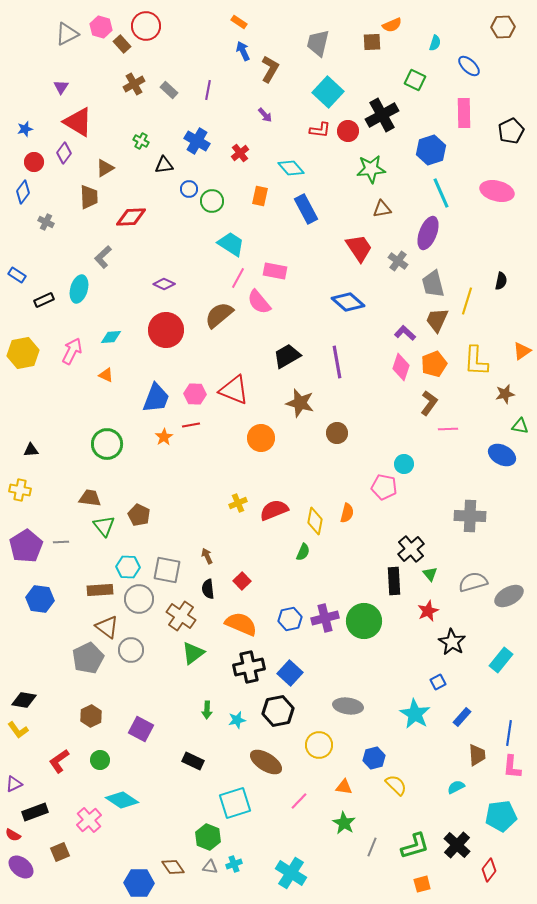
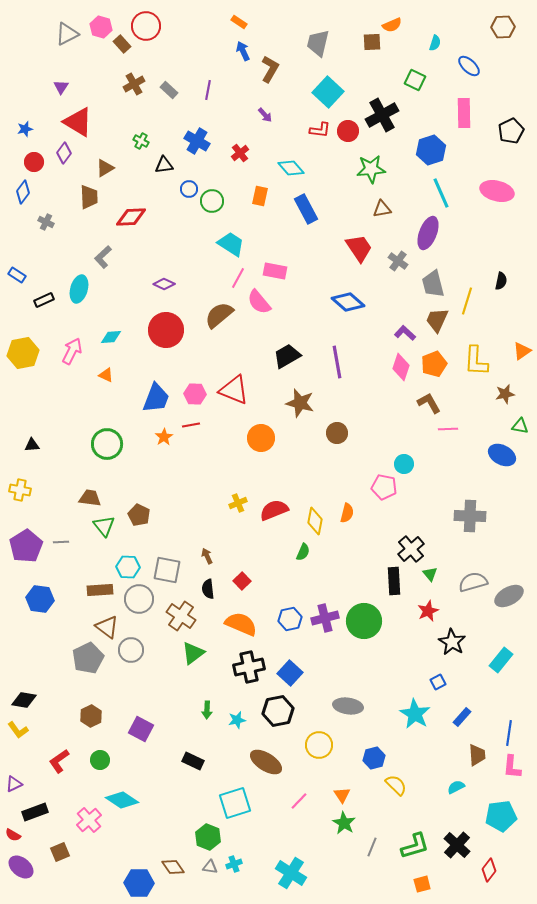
brown L-shape at (429, 403): rotated 65 degrees counterclockwise
black triangle at (31, 450): moved 1 px right, 5 px up
orange triangle at (344, 787): moved 2 px left, 8 px down; rotated 48 degrees clockwise
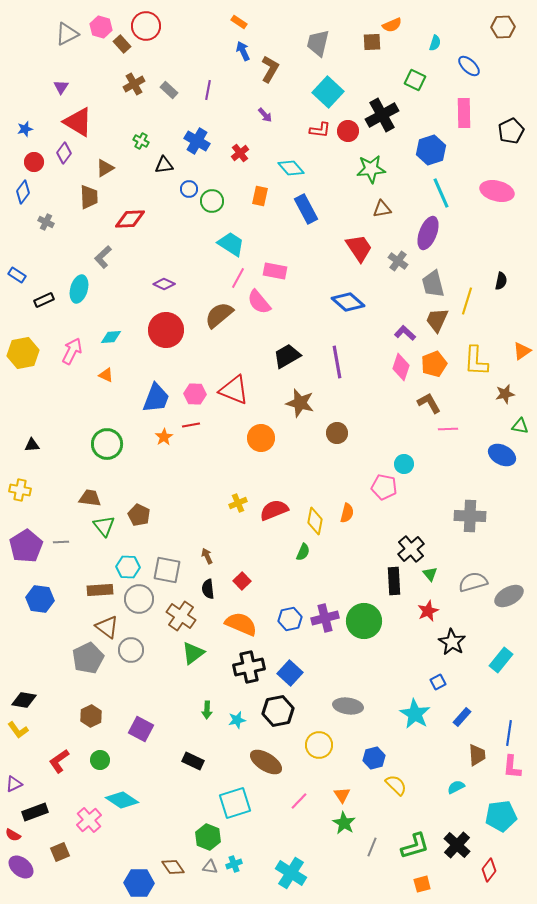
red diamond at (131, 217): moved 1 px left, 2 px down
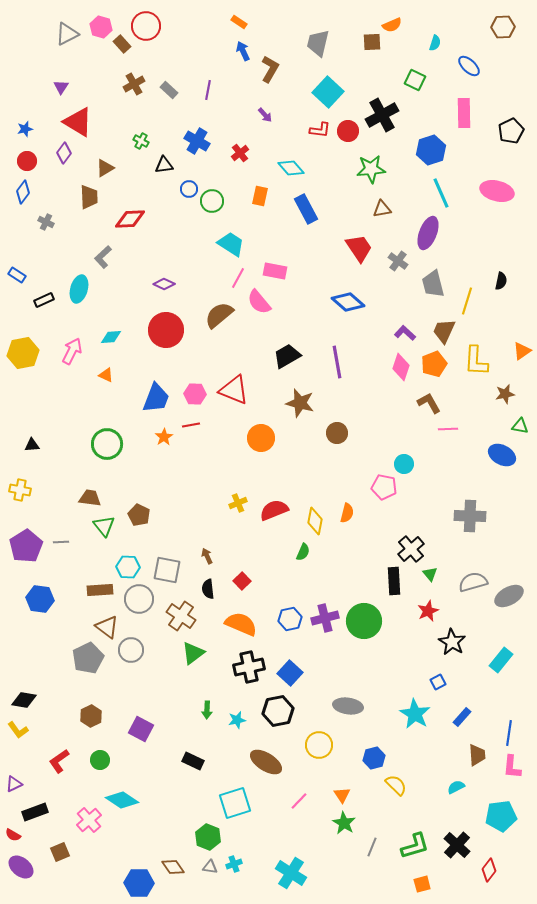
red circle at (34, 162): moved 7 px left, 1 px up
brown trapezoid at (437, 320): moved 7 px right, 11 px down
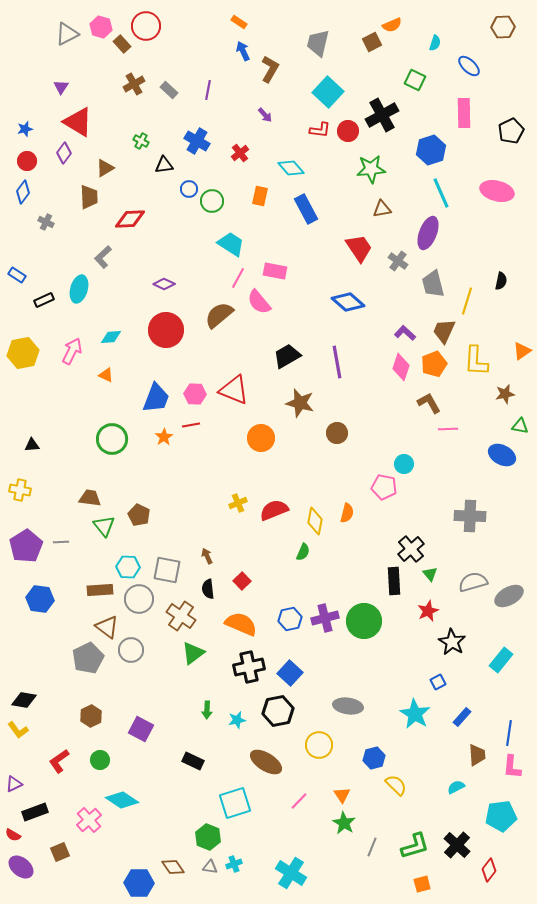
brown square at (372, 42): rotated 24 degrees counterclockwise
green circle at (107, 444): moved 5 px right, 5 px up
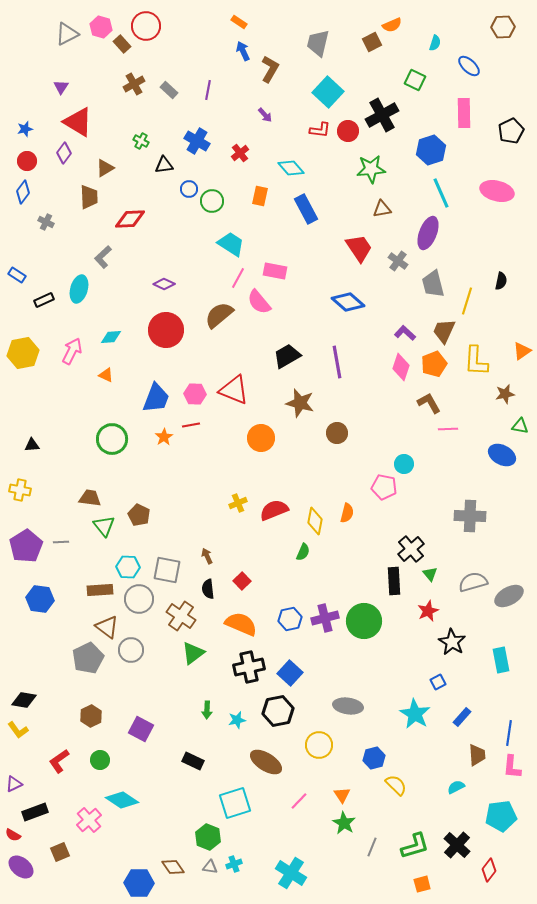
cyan rectangle at (501, 660): rotated 50 degrees counterclockwise
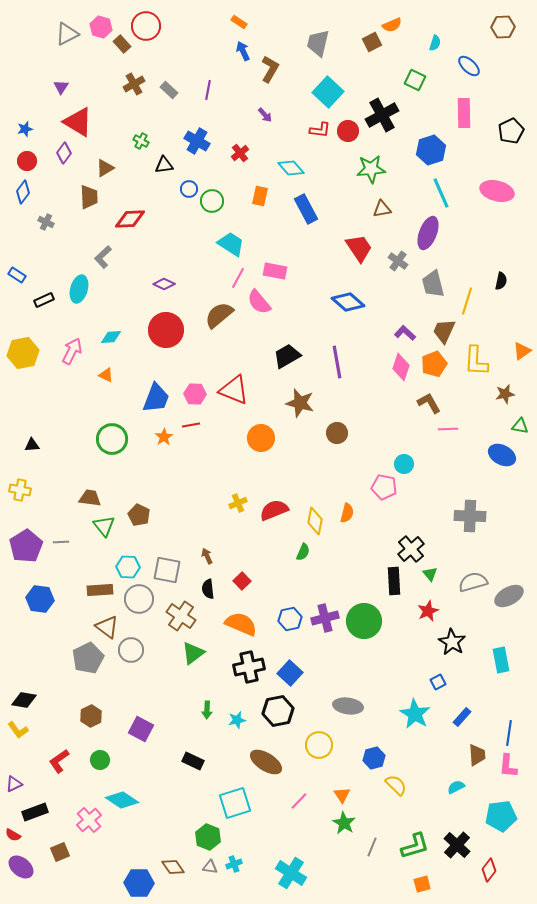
pink L-shape at (512, 767): moved 4 px left, 1 px up
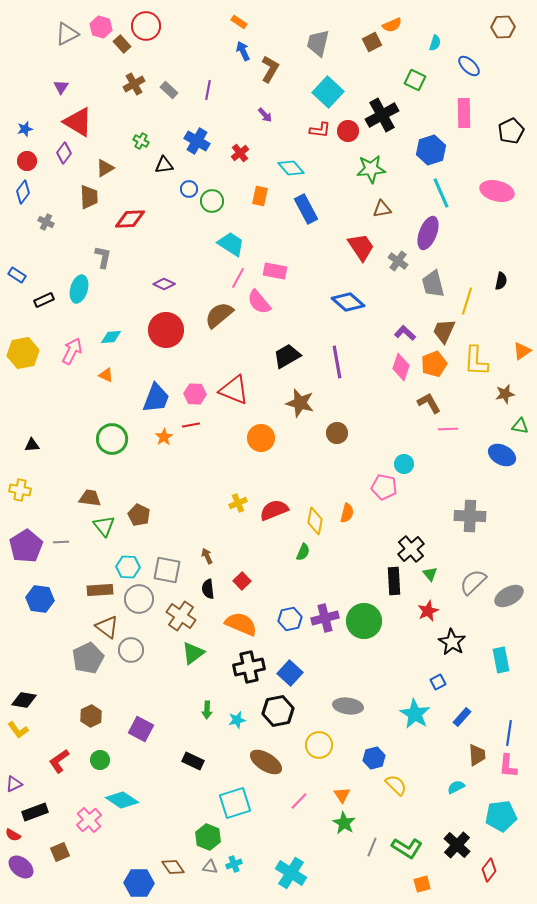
red trapezoid at (359, 248): moved 2 px right, 1 px up
gray L-shape at (103, 257): rotated 145 degrees clockwise
gray semicircle at (473, 582): rotated 28 degrees counterclockwise
green L-shape at (415, 846): moved 8 px left, 2 px down; rotated 48 degrees clockwise
